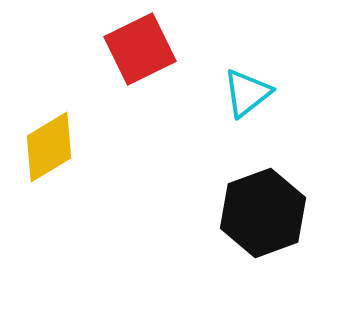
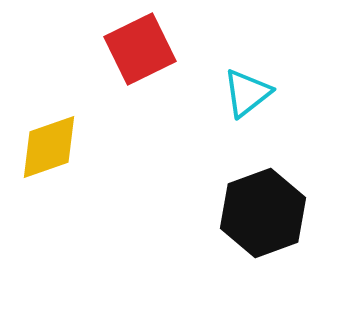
yellow diamond: rotated 12 degrees clockwise
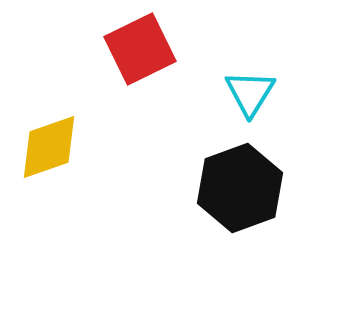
cyan triangle: moved 3 px right; rotated 20 degrees counterclockwise
black hexagon: moved 23 px left, 25 px up
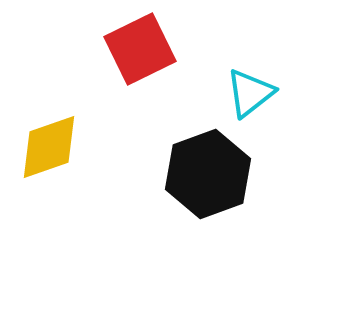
cyan triangle: rotated 20 degrees clockwise
black hexagon: moved 32 px left, 14 px up
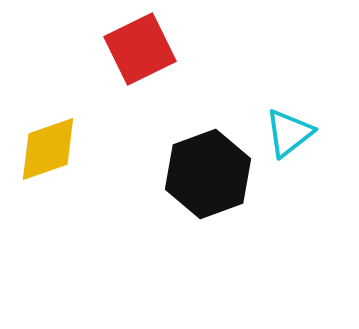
cyan triangle: moved 39 px right, 40 px down
yellow diamond: moved 1 px left, 2 px down
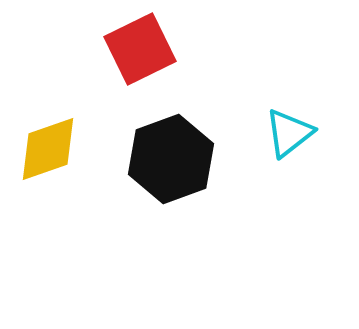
black hexagon: moved 37 px left, 15 px up
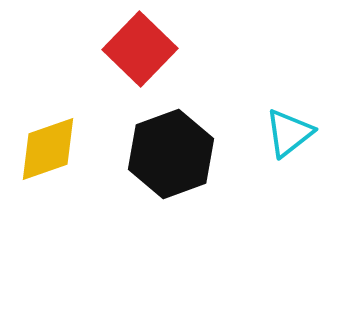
red square: rotated 20 degrees counterclockwise
black hexagon: moved 5 px up
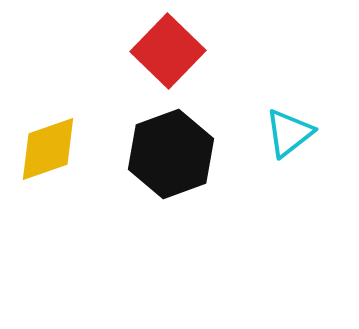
red square: moved 28 px right, 2 px down
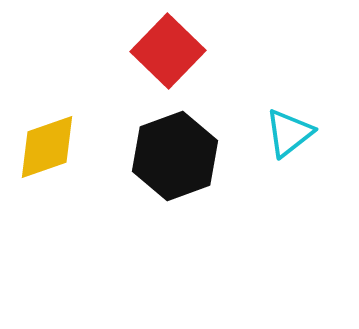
yellow diamond: moved 1 px left, 2 px up
black hexagon: moved 4 px right, 2 px down
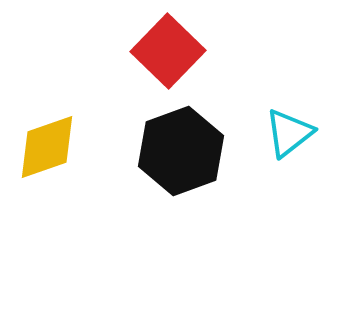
black hexagon: moved 6 px right, 5 px up
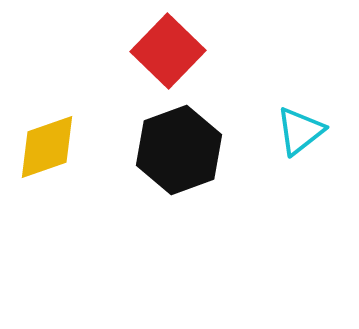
cyan triangle: moved 11 px right, 2 px up
black hexagon: moved 2 px left, 1 px up
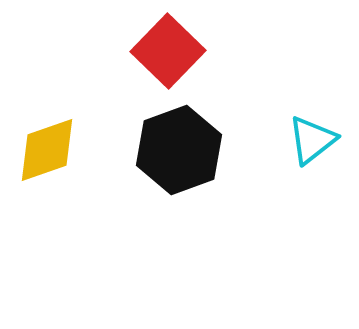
cyan triangle: moved 12 px right, 9 px down
yellow diamond: moved 3 px down
